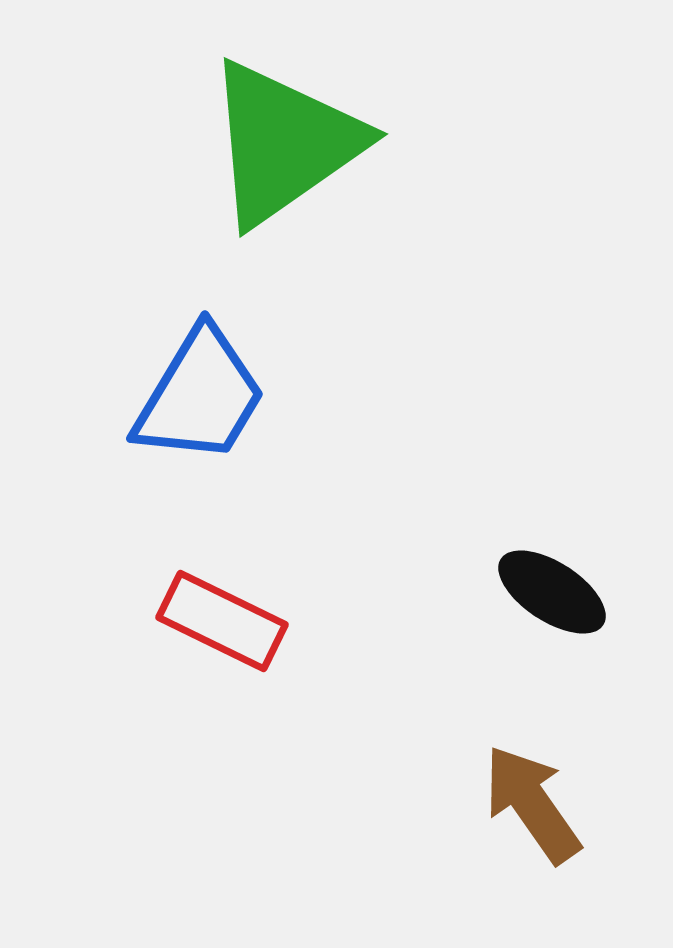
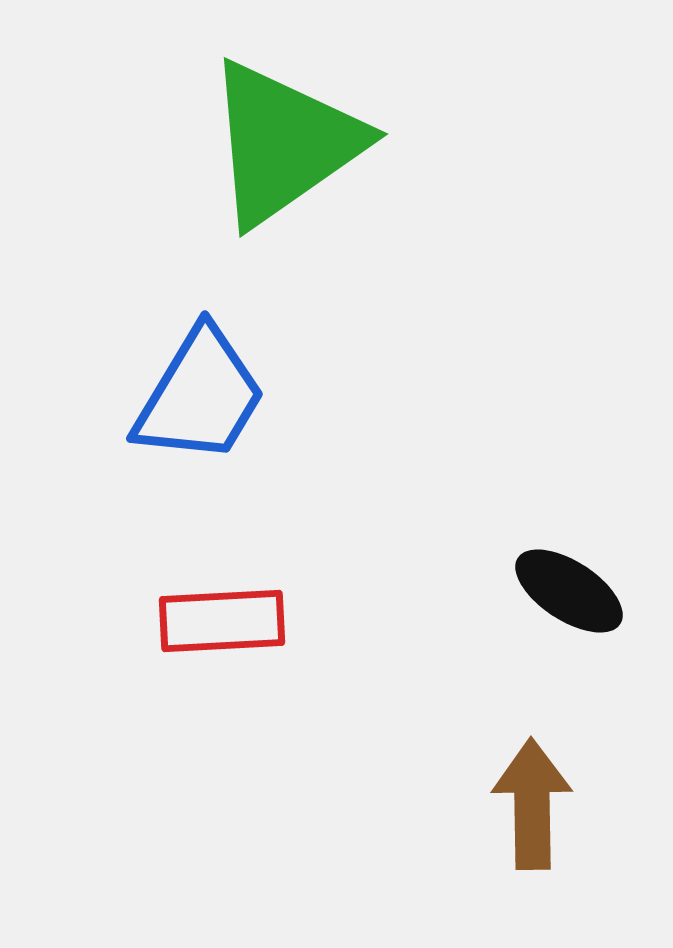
black ellipse: moved 17 px right, 1 px up
red rectangle: rotated 29 degrees counterclockwise
brown arrow: rotated 34 degrees clockwise
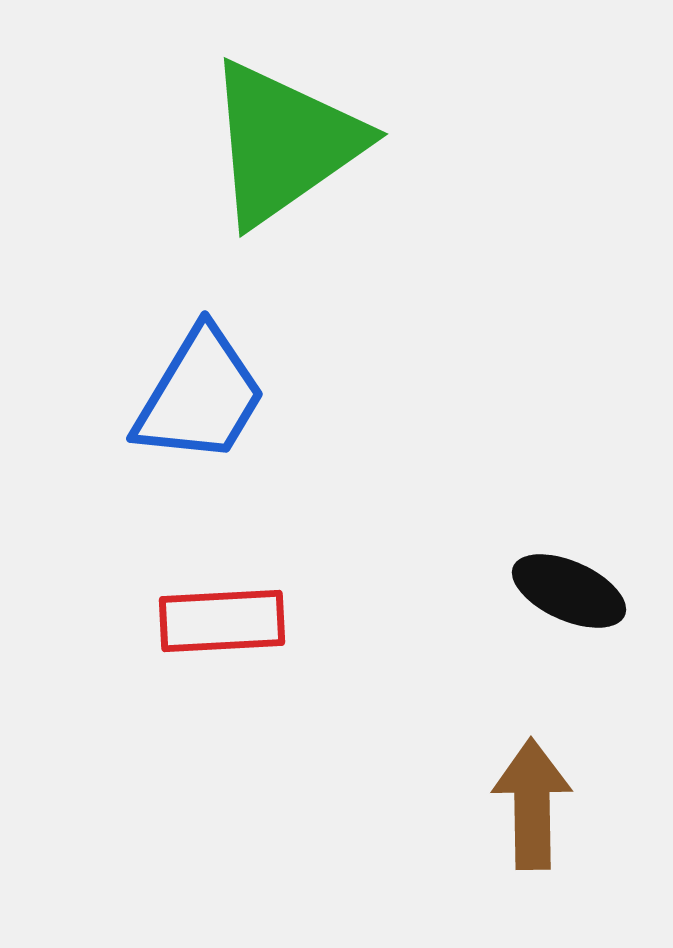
black ellipse: rotated 9 degrees counterclockwise
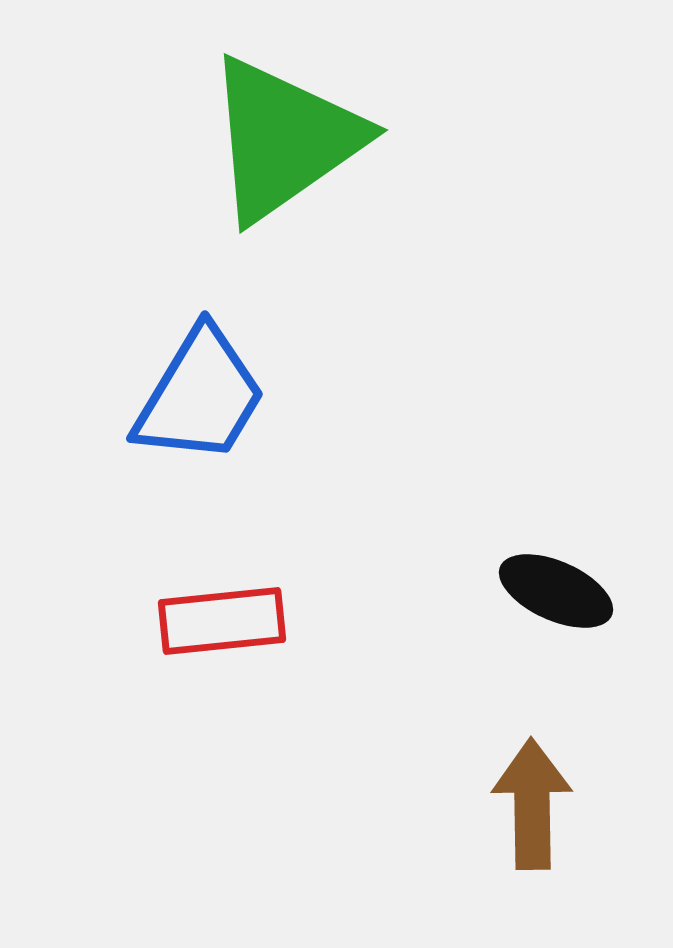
green triangle: moved 4 px up
black ellipse: moved 13 px left
red rectangle: rotated 3 degrees counterclockwise
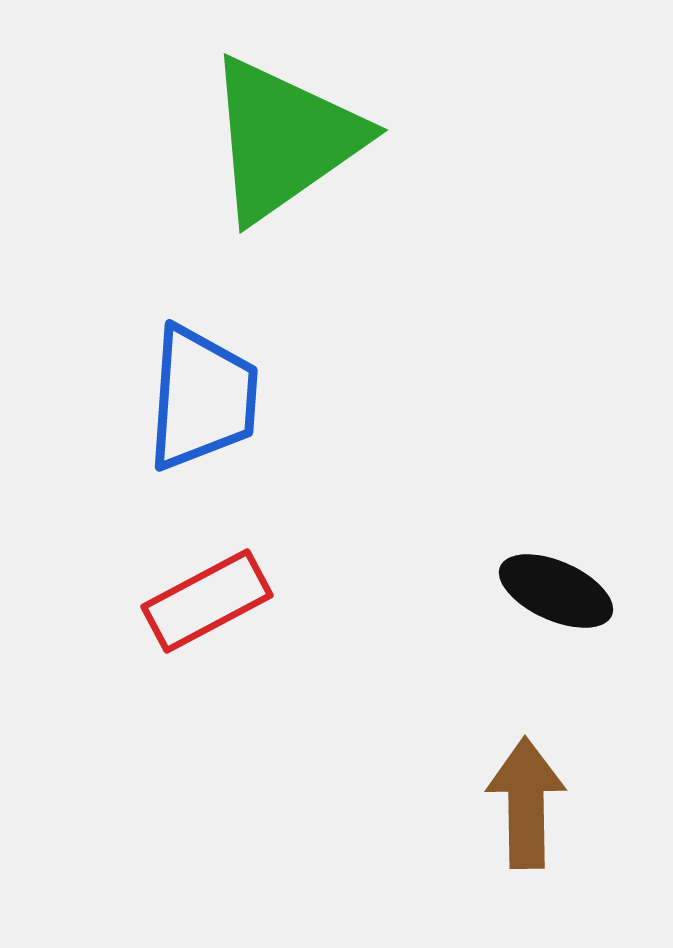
blue trapezoid: moved 2 px right, 2 px down; rotated 27 degrees counterclockwise
red rectangle: moved 15 px left, 20 px up; rotated 22 degrees counterclockwise
brown arrow: moved 6 px left, 1 px up
